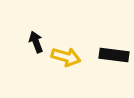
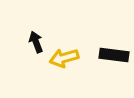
yellow arrow: moved 2 px left, 1 px down; rotated 148 degrees clockwise
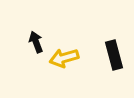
black rectangle: rotated 68 degrees clockwise
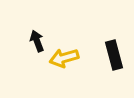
black arrow: moved 1 px right, 1 px up
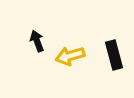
yellow arrow: moved 6 px right, 2 px up
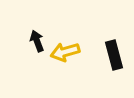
yellow arrow: moved 5 px left, 4 px up
